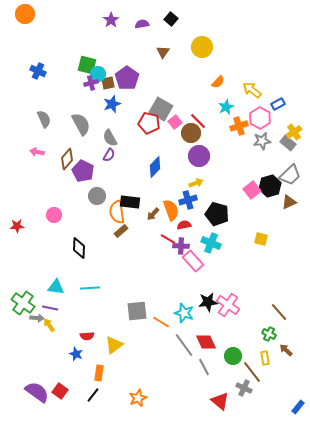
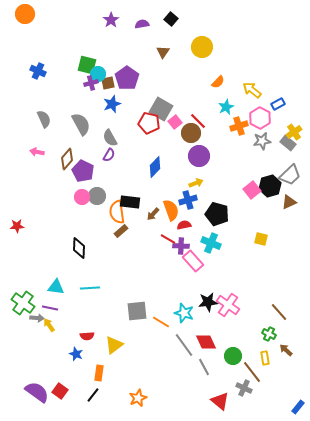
pink circle at (54, 215): moved 28 px right, 18 px up
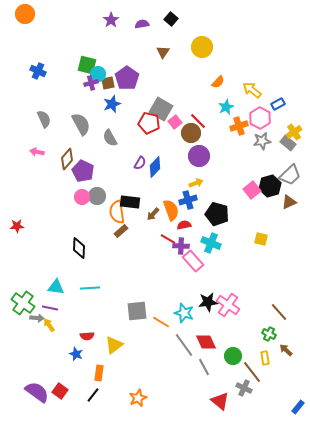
purple semicircle at (109, 155): moved 31 px right, 8 px down
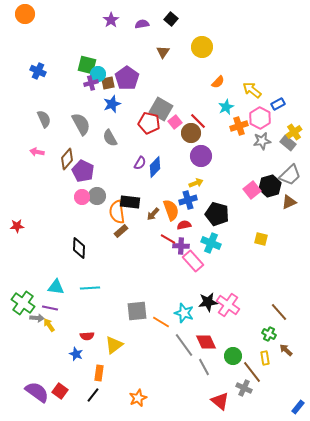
purple circle at (199, 156): moved 2 px right
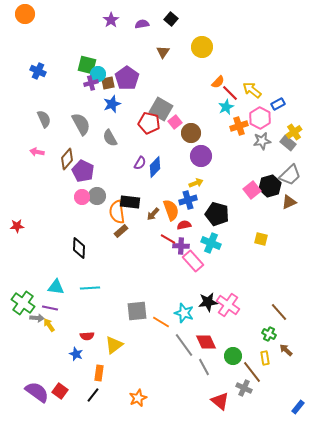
red line at (198, 121): moved 32 px right, 28 px up
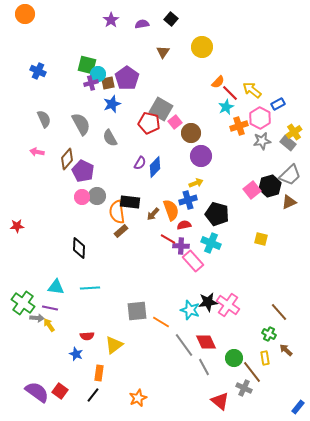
cyan star at (184, 313): moved 6 px right, 3 px up
green circle at (233, 356): moved 1 px right, 2 px down
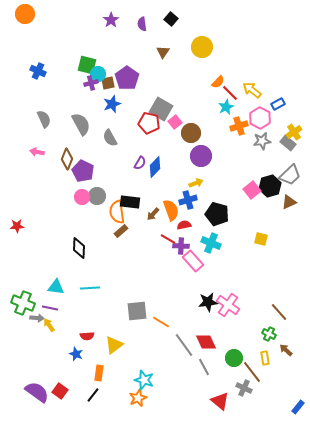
purple semicircle at (142, 24): rotated 88 degrees counterclockwise
brown diamond at (67, 159): rotated 20 degrees counterclockwise
green cross at (23, 303): rotated 15 degrees counterclockwise
cyan star at (190, 310): moved 46 px left, 70 px down
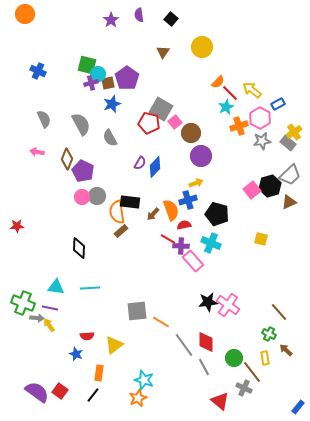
purple semicircle at (142, 24): moved 3 px left, 9 px up
red diamond at (206, 342): rotated 25 degrees clockwise
